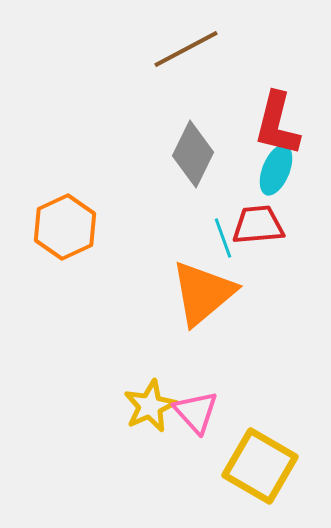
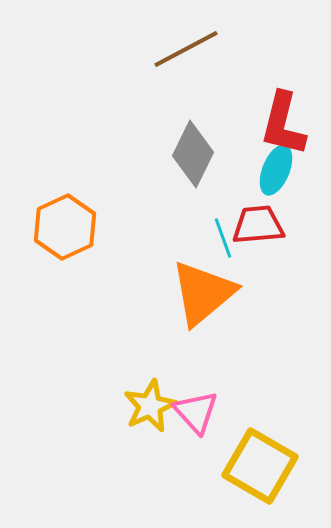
red L-shape: moved 6 px right
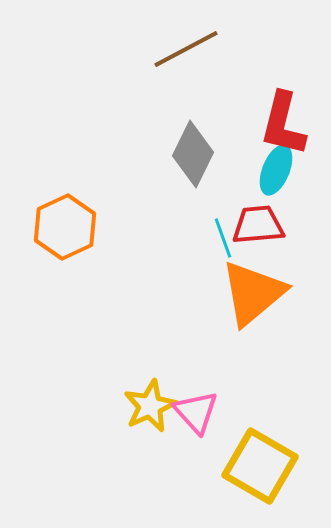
orange triangle: moved 50 px right
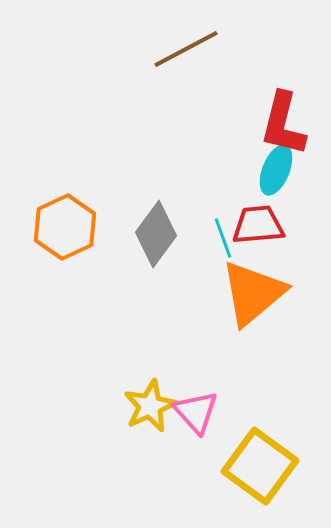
gray diamond: moved 37 px left, 80 px down; rotated 10 degrees clockwise
yellow square: rotated 6 degrees clockwise
